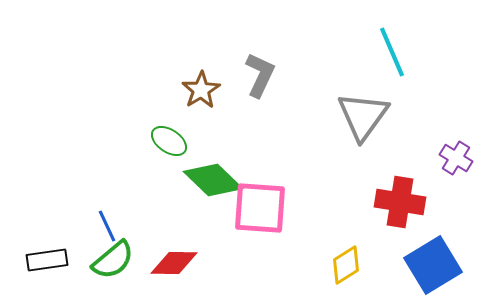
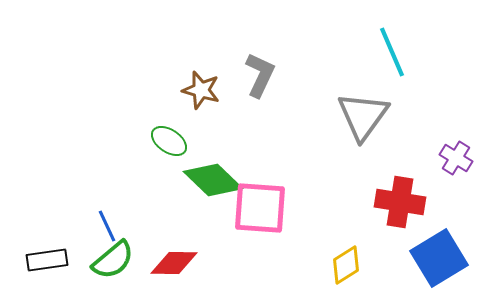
brown star: rotated 24 degrees counterclockwise
blue square: moved 6 px right, 7 px up
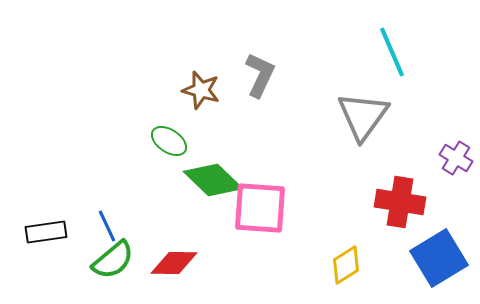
black rectangle: moved 1 px left, 28 px up
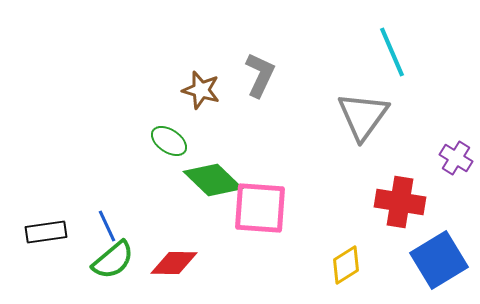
blue square: moved 2 px down
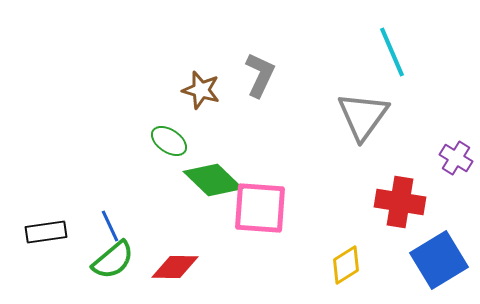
blue line: moved 3 px right
red diamond: moved 1 px right, 4 px down
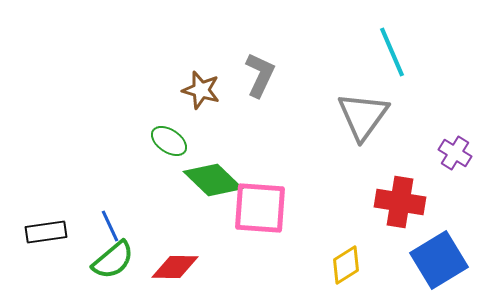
purple cross: moved 1 px left, 5 px up
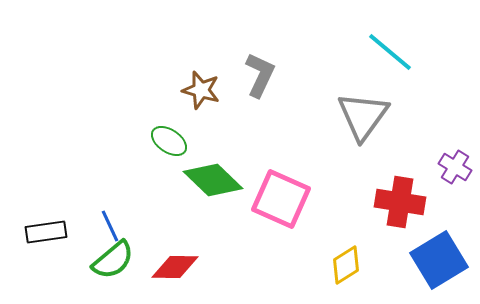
cyan line: moved 2 px left; rotated 27 degrees counterclockwise
purple cross: moved 14 px down
pink square: moved 21 px right, 9 px up; rotated 20 degrees clockwise
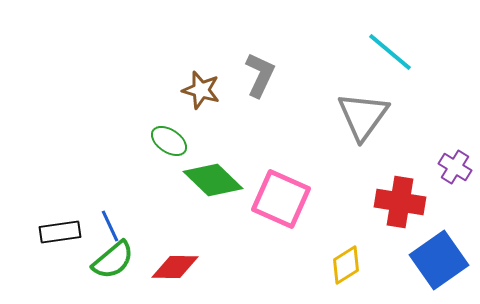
black rectangle: moved 14 px right
blue square: rotated 4 degrees counterclockwise
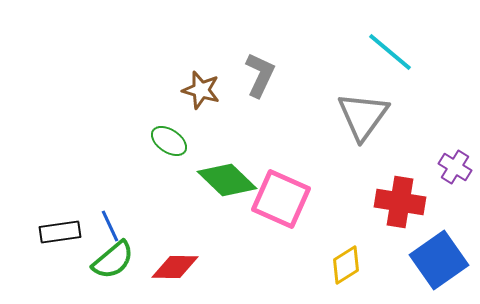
green diamond: moved 14 px right
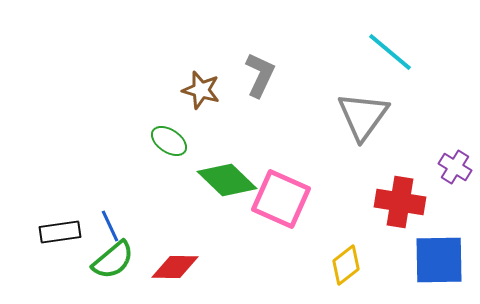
blue square: rotated 34 degrees clockwise
yellow diamond: rotated 6 degrees counterclockwise
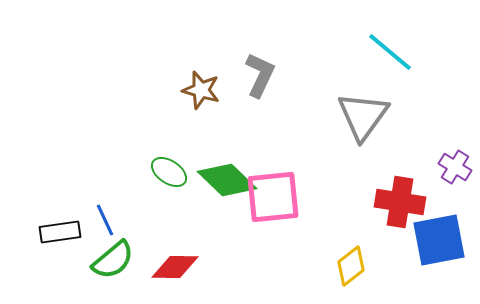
green ellipse: moved 31 px down
pink square: moved 8 px left, 2 px up; rotated 30 degrees counterclockwise
blue line: moved 5 px left, 6 px up
blue square: moved 20 px up; rotated 10 degrees counterclockwise
yellow diamond: moved 5 px right, 1 px down
